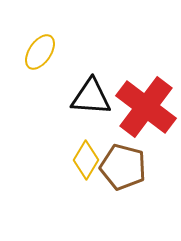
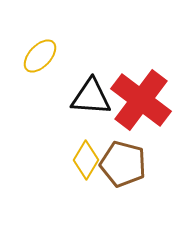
yellow ellipse: moved 4 px down; rotated 9 degrees clockwise
red cross: moved 5 px left, 7 px up
brown pentagon: moved 3 px up
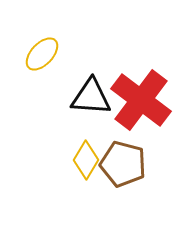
yellow ellipse: moved 2 px right, 2 px up
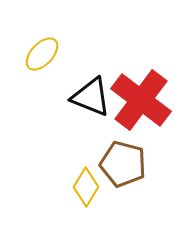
black triangle: rotated 18 degrees clockwise
yellow diamond: moved 27 px down
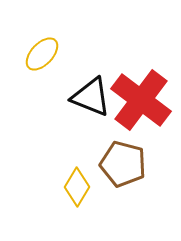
yellow diamond: moved 9 px left
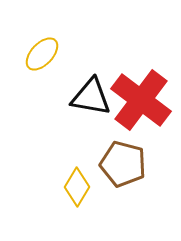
black triangle: rotated 12 degrees counterclockwise
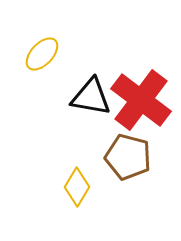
brown pentagon: moved 5 px right, 7 px up
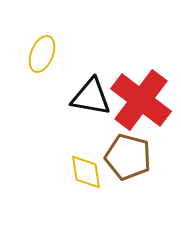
yellow ellipse: rotated 21 degrees counterclockwise
yellow diamond: moved 9 px right, 15 px up; rotated 39 degrees counterclockwise
